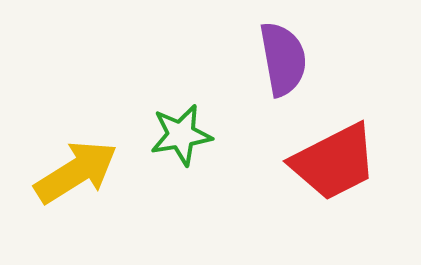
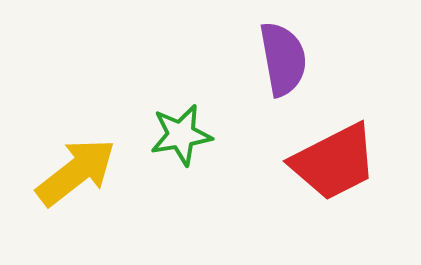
yellow arrow: rotated 6 degrees counterclockwise
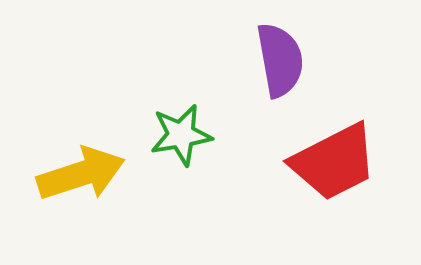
purple semicircle: moved 3 px left, 1 px down
yellow arrow: moved 5 px right, 2 px down; rotated 20 degrees clockwise
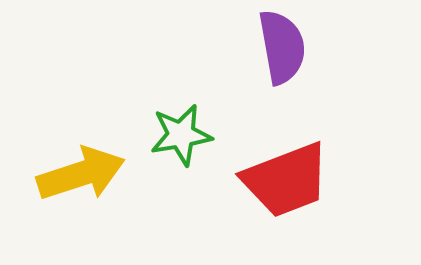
purple semicircle: moved 2 px right, 13 px up
red trapezoid: moved 48 px left, 18 px down; rotated 6 degrees clockwise
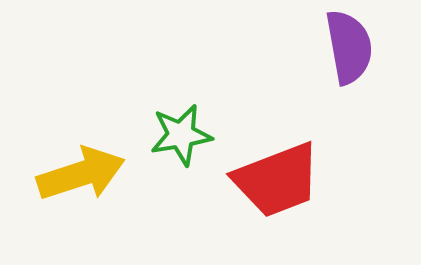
purple semicircle: moved 67 px right
red trapezoid: moved 9 px left
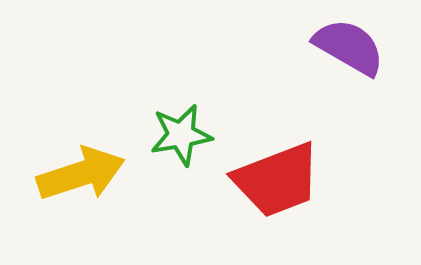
purple semicircle: rotated 50 degrees counterclockwise
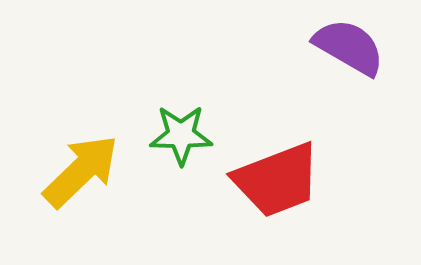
green star: rotated 10 degrees clockwise
yellow arrow: moved 3 px up; rotated 26 degrees counterclockwise
